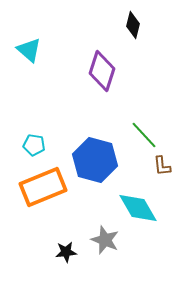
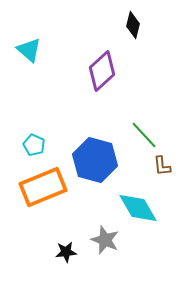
purple diamond: rotated 30 degrees clockwise
cyan pentagon: rotated 15 degrees clockwise
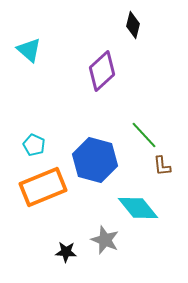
cyan diamond: rotated 9 degrees counterclockwise
black star: rotated 10 degrees clockwise
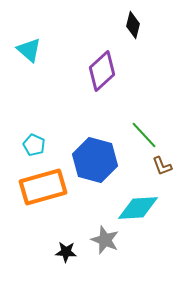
brown L-shape: rotated 15 degrees counterclockwise
orange rectangle: rotated 6 degrees clockwise
cyan diamond: rotated 54 degrees counterclockwise
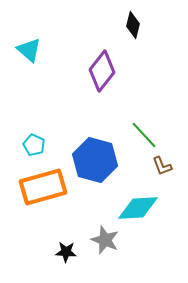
purple diamond: rotated 9 degrees counterclockwise
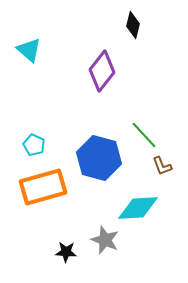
blue hexagon: moved 4 px right, 2 px up
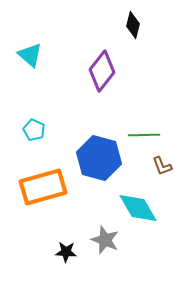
cyan triangle: moved 1 px right, 5 px down
green line: rotated 48 degrees counterclockwise
cyan pentagon: moved 15 px up
cyan diamond: rotated 63 degrees clockwise
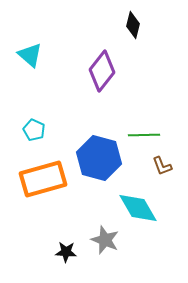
orange rectangle: moved 8 px up
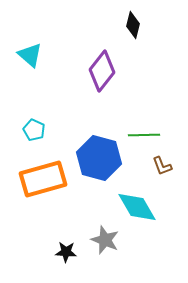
cyan diamond: moved 1 px left, 1 px up
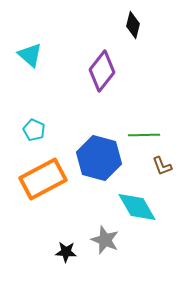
orange rectangle: rotated 12 degrees counterclockwise
